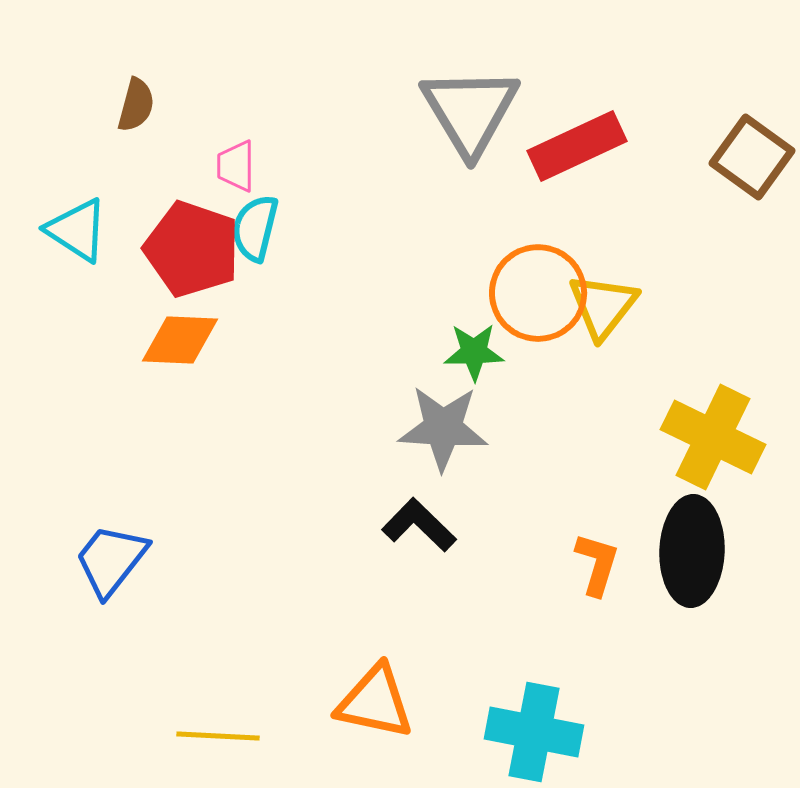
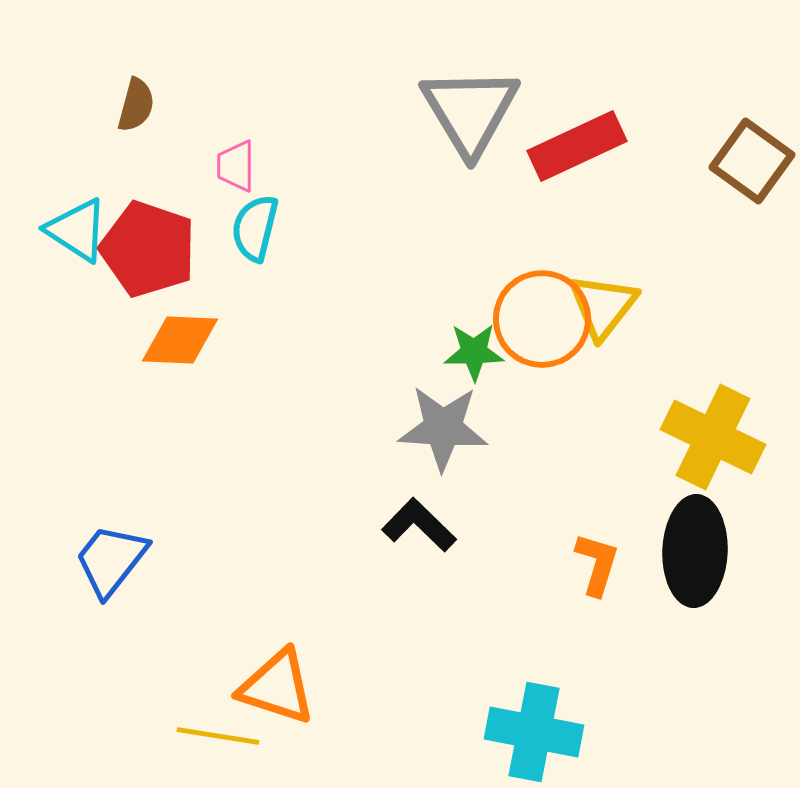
brown square: moved 4 px down
red pentagon: moved 44 px left
orange circle: moved 4 px right, 26 px down
black ellipse: moved 3 px right
orange triangle: moved 98 px left, 15 px up; rotated 6 degrees clockwise
yellow line: rotated 6 degrees clockwise
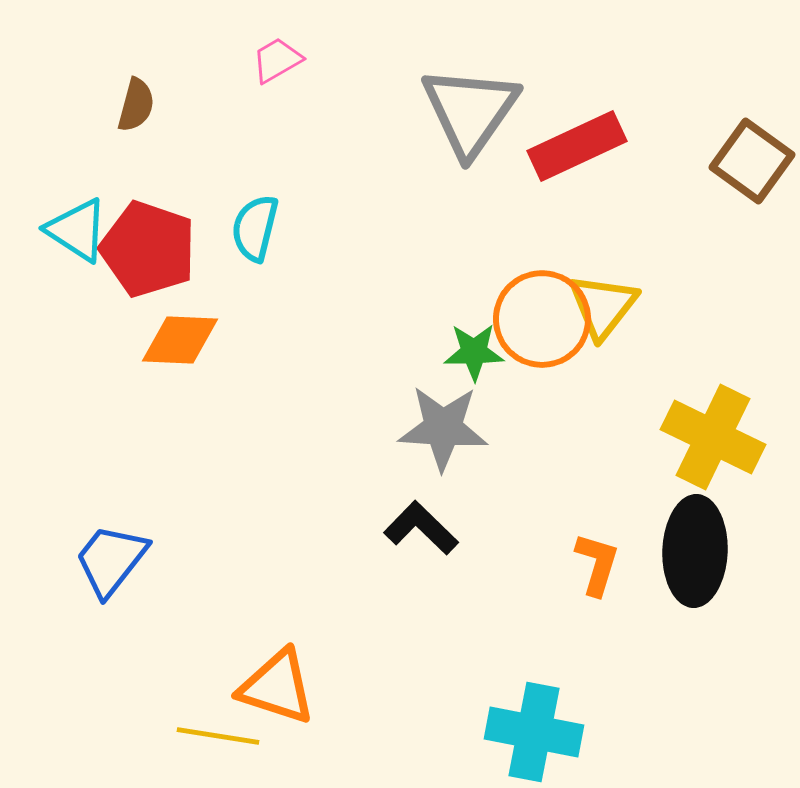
gray triangle: rotated 6 degrees clockwise
pink trapezoid: moved 41 px right, 106 px up; rotated 60 degrees clockwise
black L-shape: moved 2 px right, 3 px down
